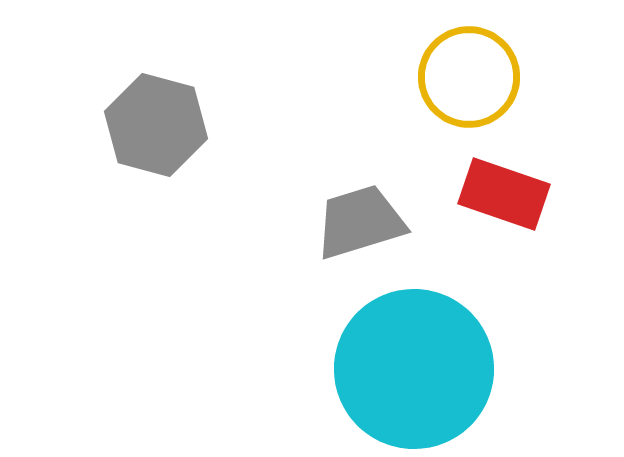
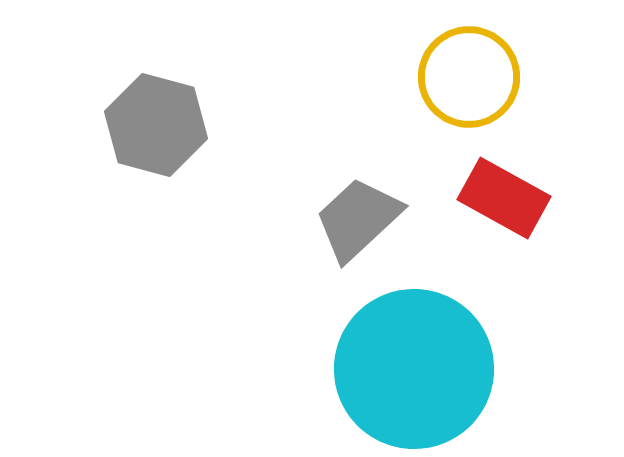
red rectangle: moved 4 px down; rotated 10 degrees clockwise
gray trapezoid: moved 2 px left, 3 px up; rotated 26 degrees counterclockwise
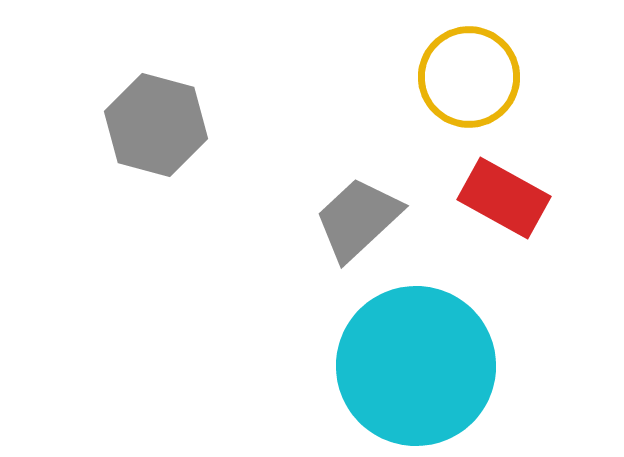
cyan circle: moved 2 px right, 3 px up
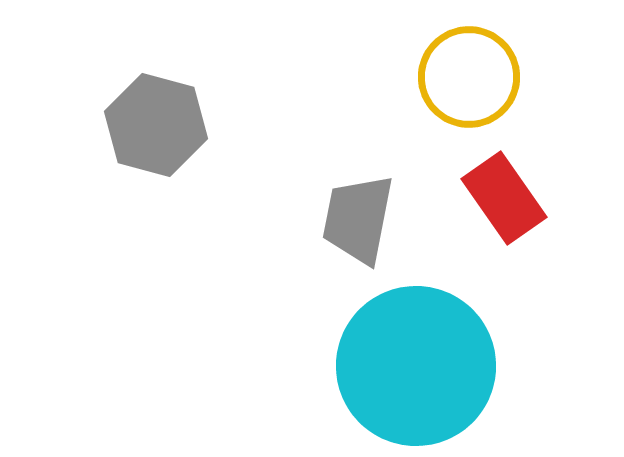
red rectangle: rotated 26 degrees clockwise
gray trapezoid: rotated 36 degrees counterclockwise
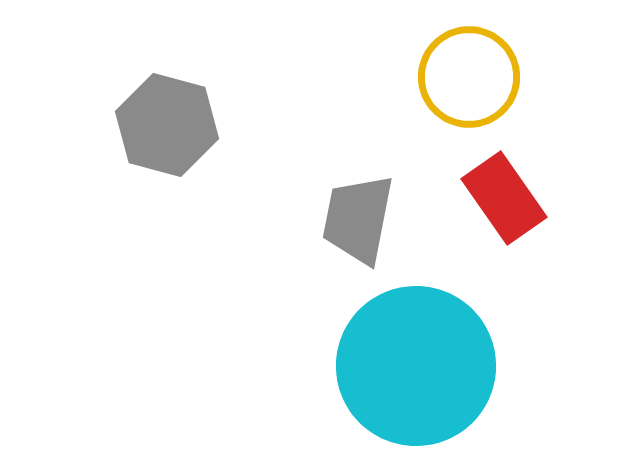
gray hexagon: moved 11 px right
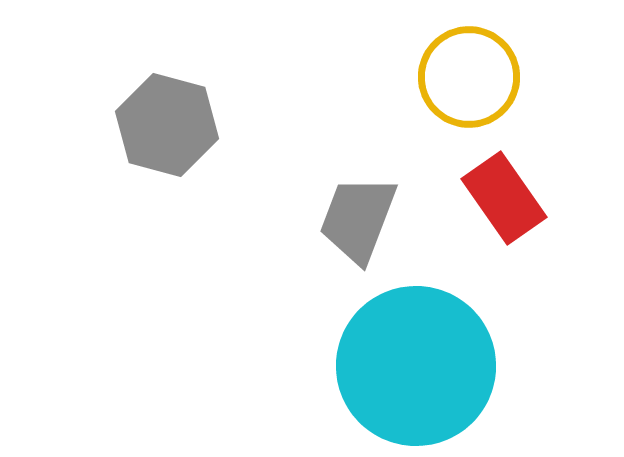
gray trapezoid: rotated 10 degrees clockwise
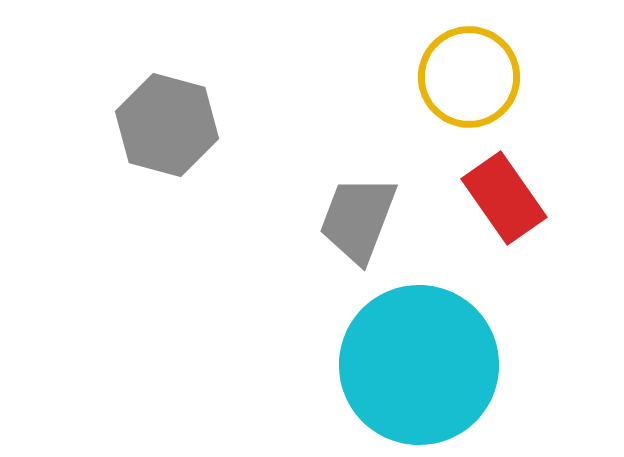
cyan circle: moved 3 px right, 1 px up
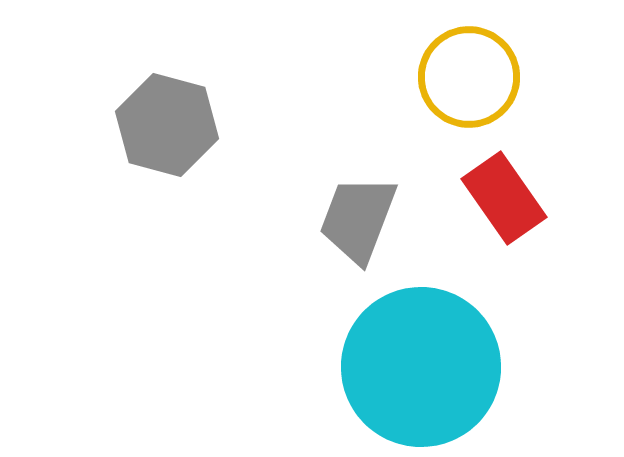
cyan circle: moved 2 px right, 2 px down
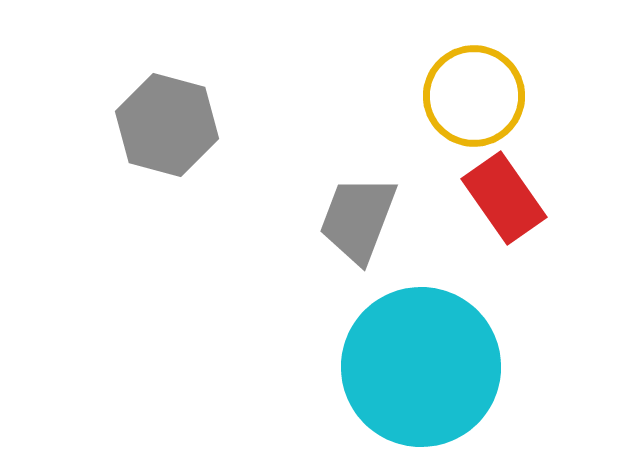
yellow circle: moved 5 px right, 19 px down
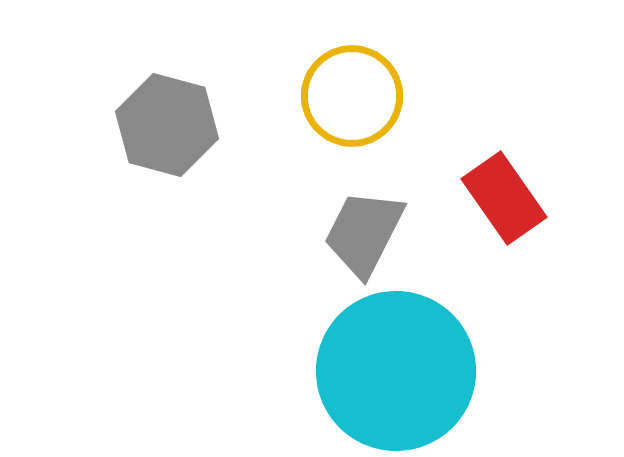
yellow circle: moved 122 px left
gray trapezoid: moved 6 px right, 14 px down; rotated 6 degrees clockwise
cyan circle: moved 25 px left, 4 px down
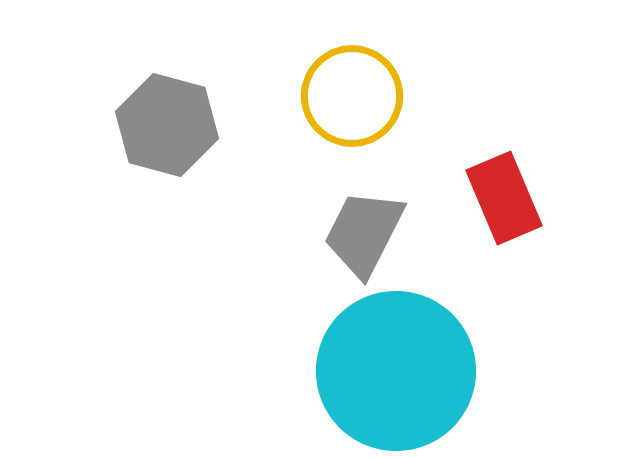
red rectangle: rotated 12 degrees clockwise
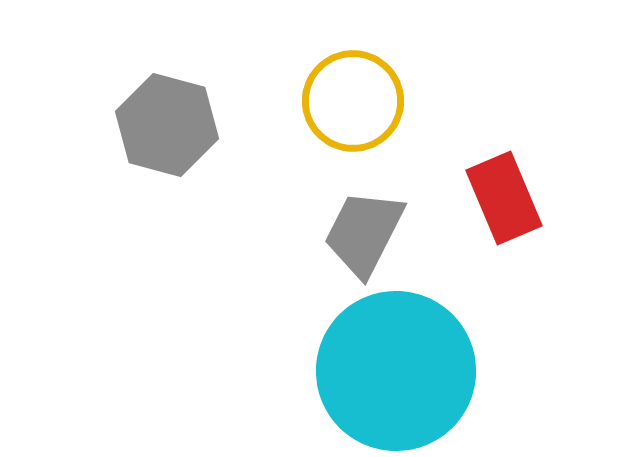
yellow circle: moved 1 px right, 5 px down
